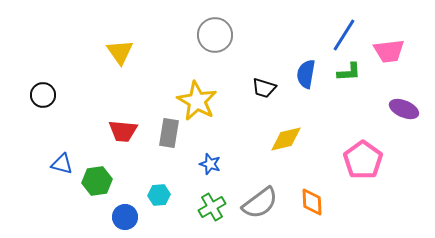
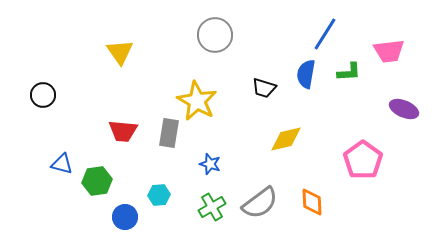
blue line: moved 19 px left, 1 px up
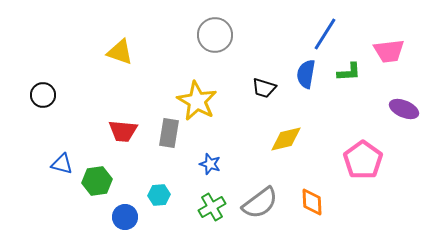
yellow triangle: rotated 36 degrees counterclockwise
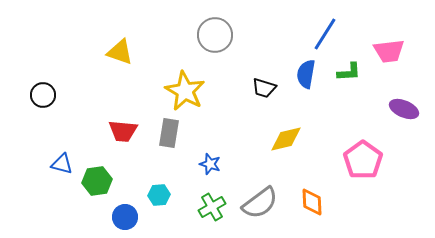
yellow star: moved 12 px left, 10 px up
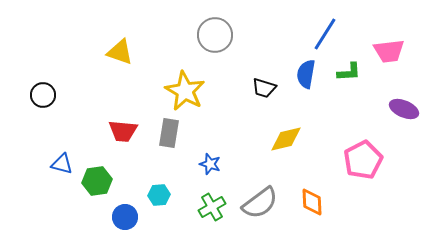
pink pentagon: rotated 9 degrees clockwise
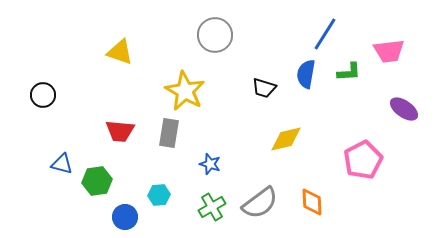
purple ellipse: rotated 12 degrees clockwise
red trapezoid: moved 3 px left
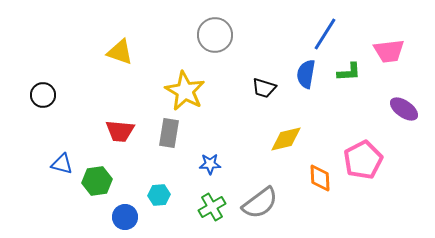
blue star: rotated 20 degrees counterclockwise
orange diamond: moved 8 px right, 24 px up
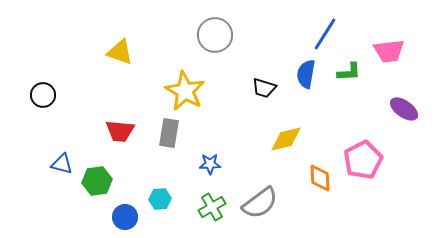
cyan hexagon: moved 1 px right, 4 px down
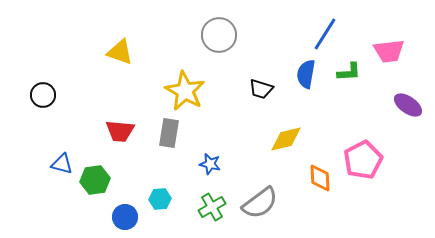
gray circle: moved 4 px right
black trapezoid: moved 3 px left, 1 px down
purple ellipse: moved 4 px right, 4 px up
blue star: rotated 15 degrees clockwise
green hexagon: moved 2 px left, 1 px up
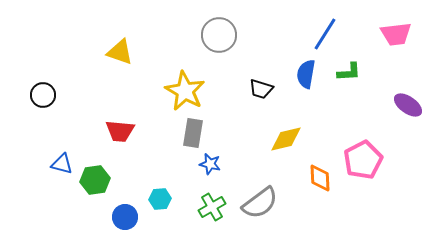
pink trapezoid: moved 7 px right, 17 px up
gray rectangle: moved 24 px right
